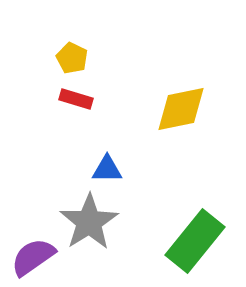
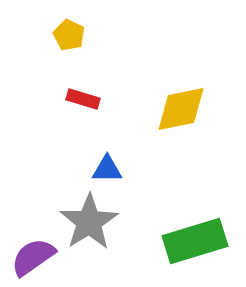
yellow pentagon: moved 3 px left, 23 px up
red rectangle: moved 7 px right
green rectangle: rotated 34 degrees clockwise
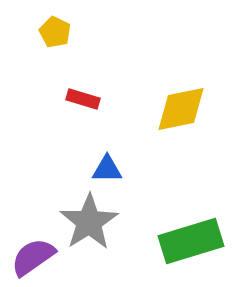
yellow pentagon: moved 14 px left, 3 px up
green rectangle: moved 4 px left
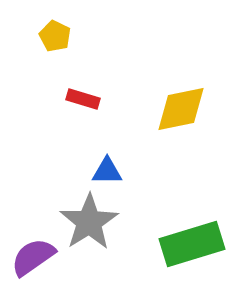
yellow pentagon: moved 4 px down
blue triangle: moved 2 px down
green rectangle: moved 1 px right, 3 px down
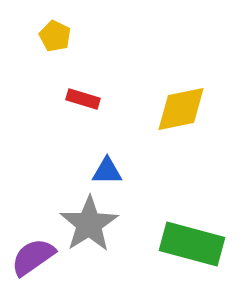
gray star: moved 2 px down
green rectangle: rotated 32 degrees clockwise
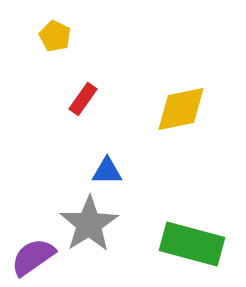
red rectangle: rotated 72 degrees counterclockwise
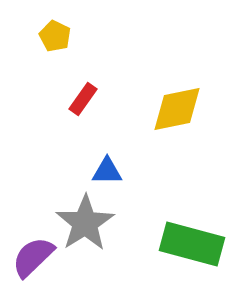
yellow diamond: moved 4 px left
gray star: moved 4 px left, 1 px up
purple semicircle: rotated 9 degrees counterclockwise
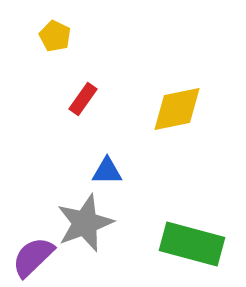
gray star: rotated 12 degrees clockwise
